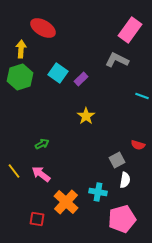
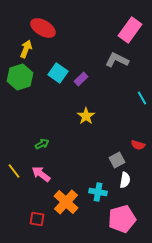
yellow arrow: moved 5 px right; rotated 18 degrees clockwise
cyan line: moved 2 px down; rotated 40 degrees clockwise
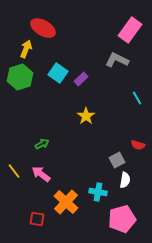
cyan line: moved 5 px left
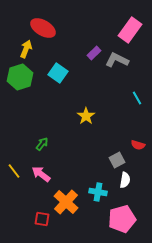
purple rectangle: moved 13 px right, 26 px up
green arrow: rotated 24 degrees counterclockwise
red square: moved 5 px right
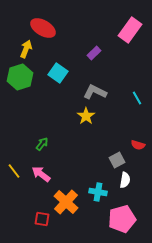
gray L-shape: moved 22 px left, 32 px down
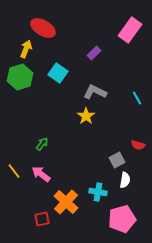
red square: rotated 21 degrees counterclockwise
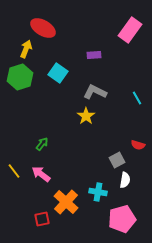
purple rectangle: moved 2 px down; rotated 40 degrees clockwise
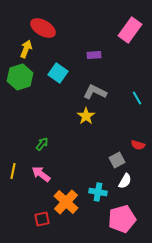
yellow line: moved 1 px left; rotated 49 degrees clockwise
white semicircle: moved 1 px down; rotated 21 degrees clockwise
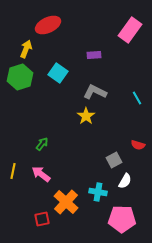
red ellipse: moved 5 px right, 3 px up; rotated 55 degrees counterclockwise
gray square: moved 3 px left
pink pentagon: rotated 16 degrees clockwise
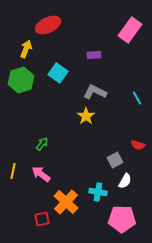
green hexagon: moved 1 px right, 3 px down
gray square: moved 1 px right
